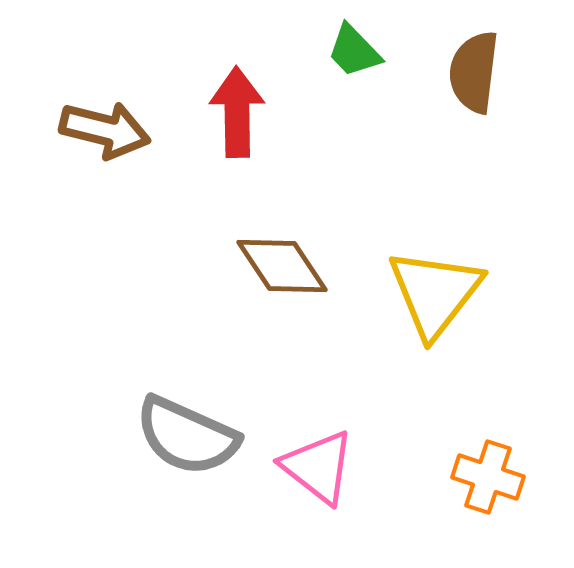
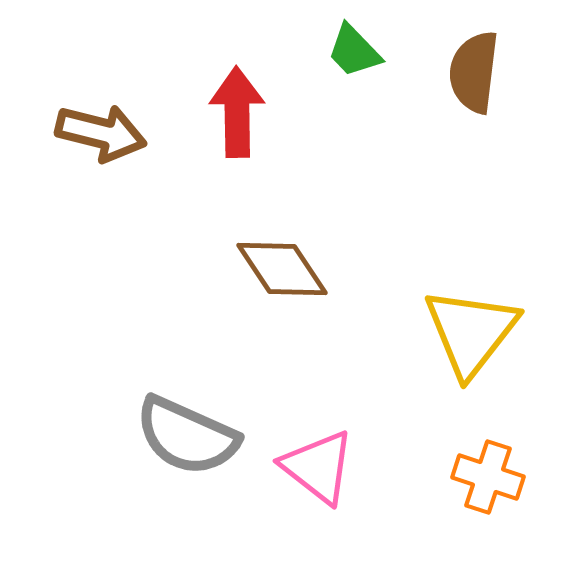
brown arrow: moved 4 px left, 3 px down
brown diamond: moved 3 px down
yellow triangle: moved 36 px right, 39 px down
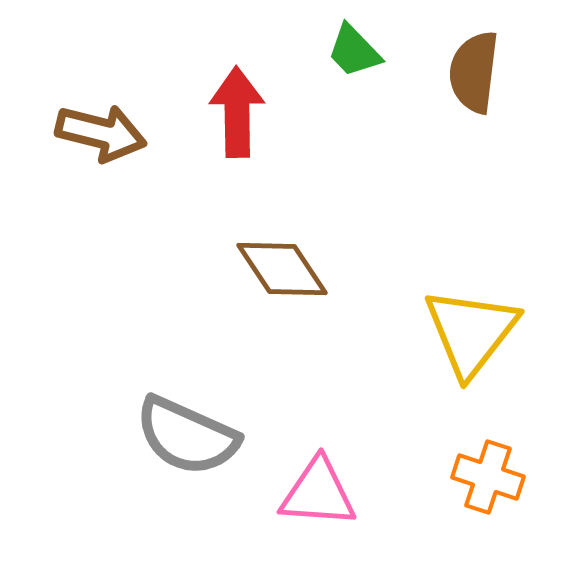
pink triangle: moved 26 px down; rotated 34 degrees counterclockwise
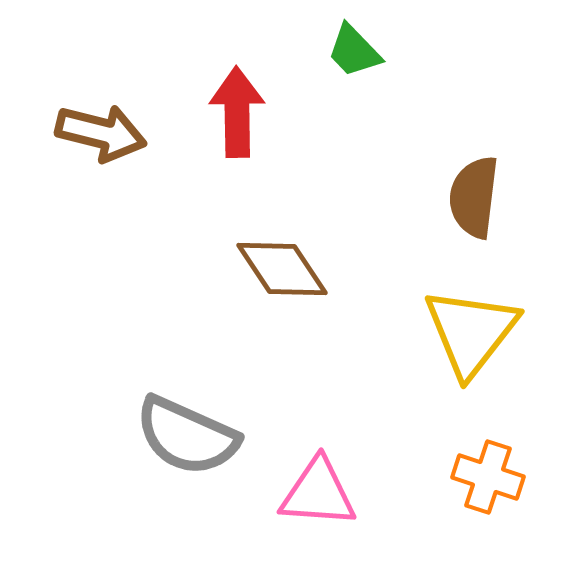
brown semicircle: moved 125 px down
